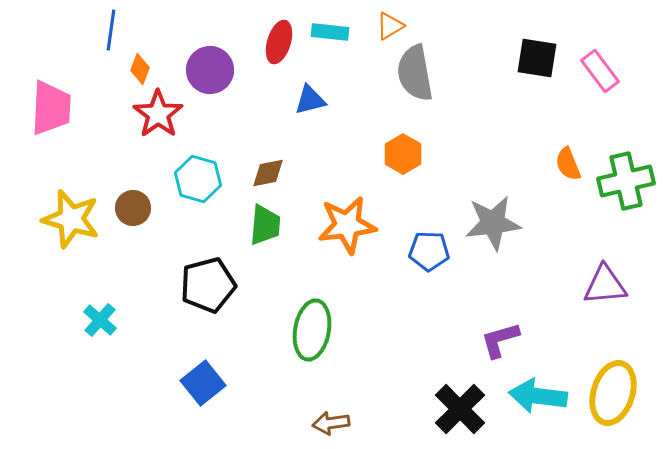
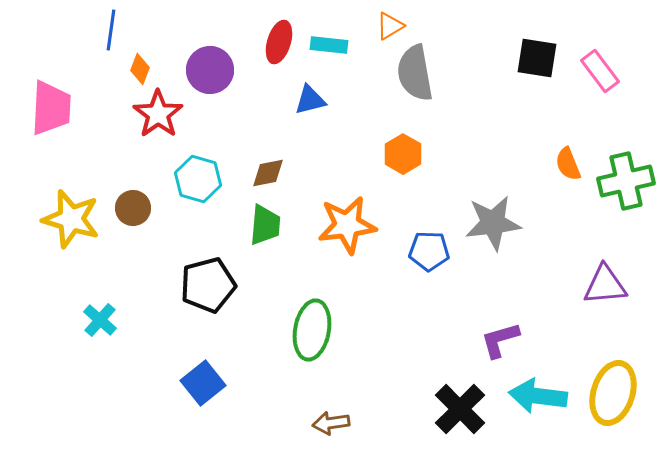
cyan rectangle: moved 1 px left, 13 px down
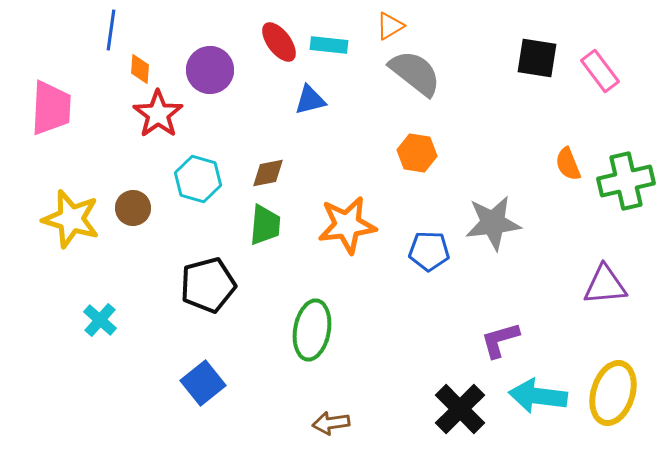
red ellipse: rotated 54 degrees counterclockwise
orange diamond: rotated 16 degrees counterclockwise
gray semicircle: rotated 138 degrees clockwise
orange hexagon: moved 14 px right, 1 px up; rotated 21 degrees counterclockwise
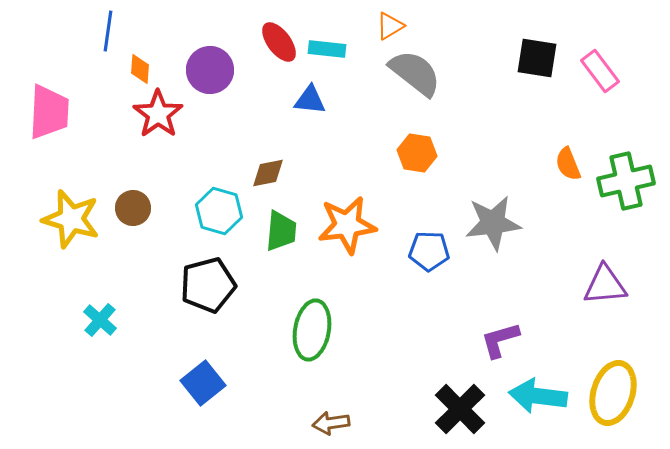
blue line: moved 3 px left, 1 px down
cyan rectangle: moved 2 px left, 4 px down
blue triangle: rotated 20 degrees clockwise
pink trapezoid: moved 2 px left, 4 px down
cyan hexagon: moved 21 px right, 32 px down
green trapezoid: moved 16 px right, 6 px down
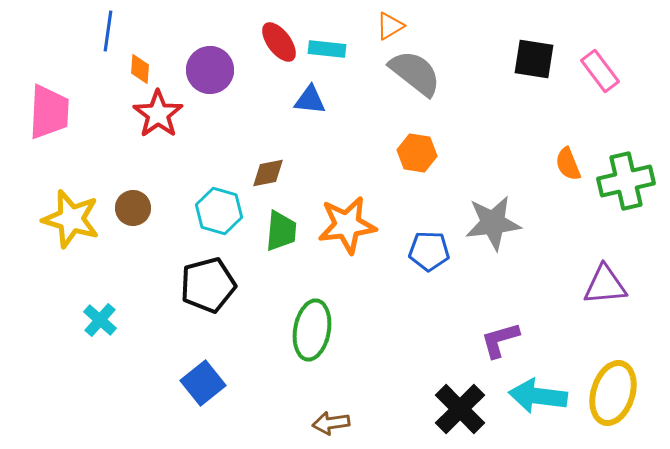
black square: moved 3 px left, 1 px down
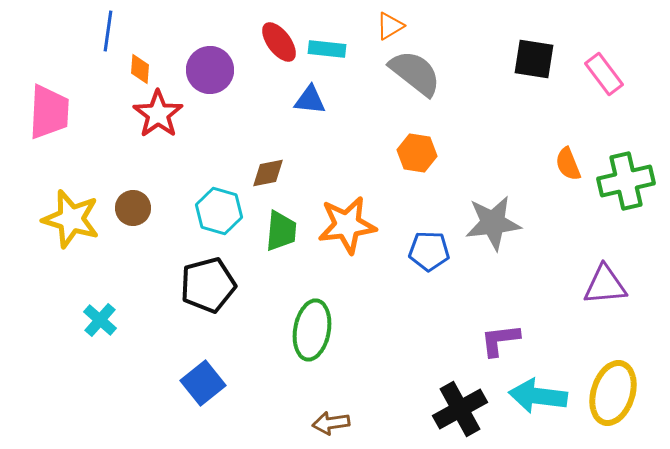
pink rectangle: moved 4 px right, 3 px down
purple L-shape: rotated 9 degrees clockwise
black cross: rotated 16 degrees clockwise
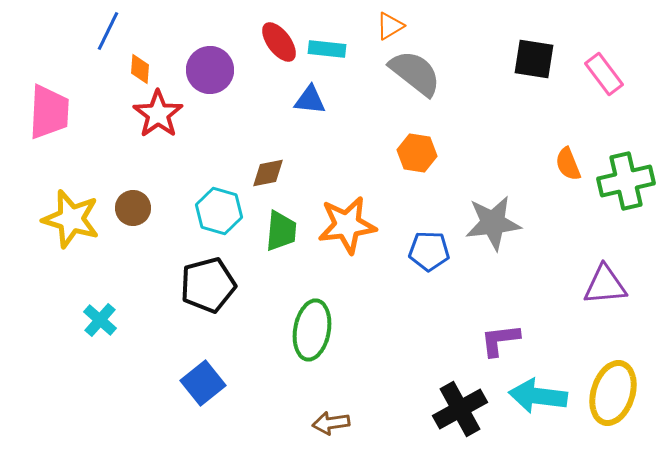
blue line: rotated 18 degrees clockwise
